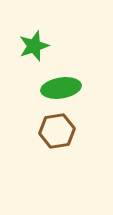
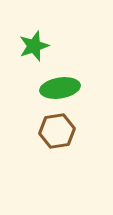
green ellipse: moved 1 px left
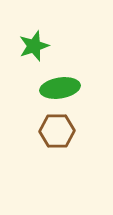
brown hexagon: rotated 8 degrees clockwise
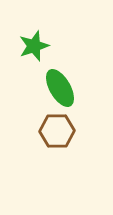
green ellipse: rotated 69 degrees clockwise
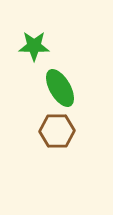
green star: rotated 20 degrees clockwise
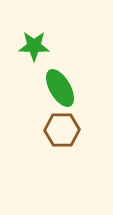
brown hexagon: moved 5 px right, 1 px up
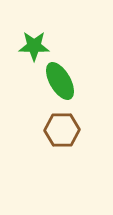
green ellipse: moved 7 px up
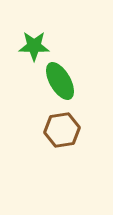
brown hexagon: rotated 8 degrees counterclockwise
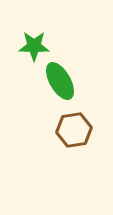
brown hexagon: moved 12 px right
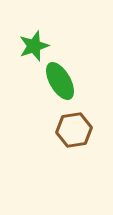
green star: rotated 20 degrees counterclockwise
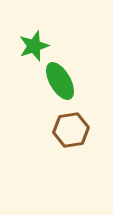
brown hexagon: moved 3 px left
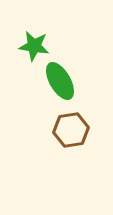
green star: rotated 28 degrees clockwise
